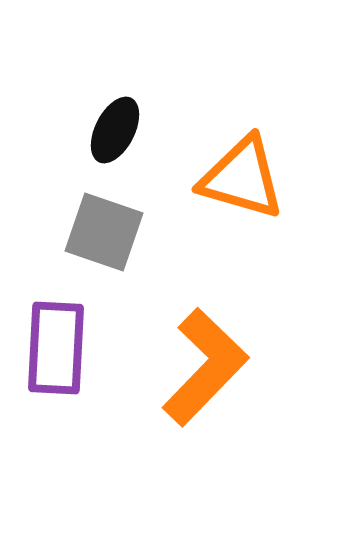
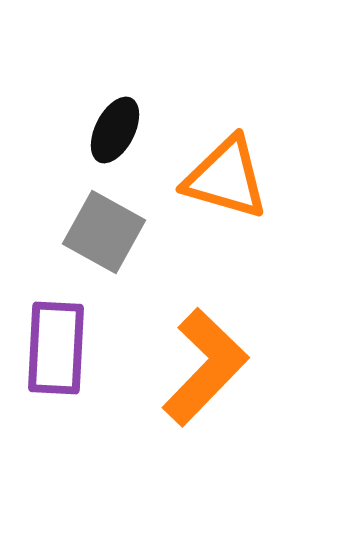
orange triangle: moved 16 px left
gray square: rotated 10 degrees clockwise
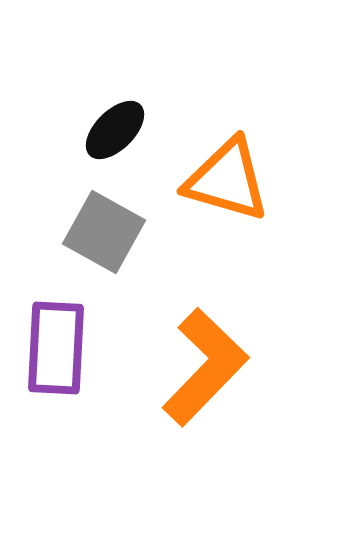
black ellipse: rotated 18 degrees clockwise
orange triangle: moved 1 px right, 2 px down
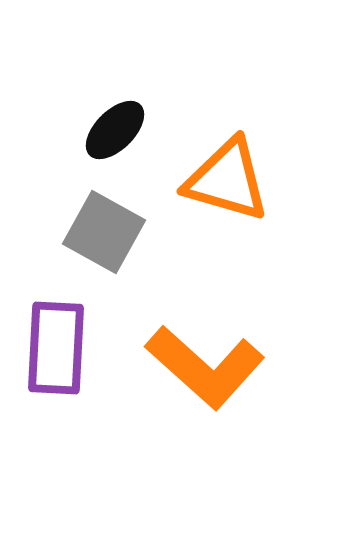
orange L-shape: rotated 88 degrees clockwise
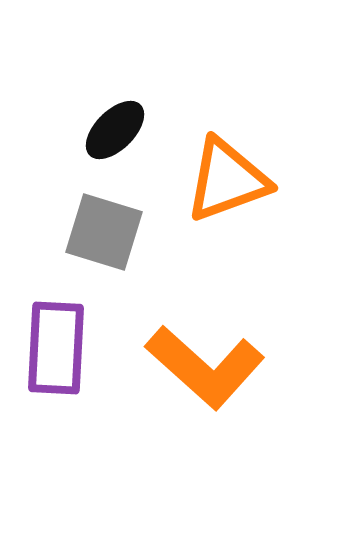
orange triangle: rotated 36 degrees counterclockwise
gray square: rotated 12 degrees counterclockwise
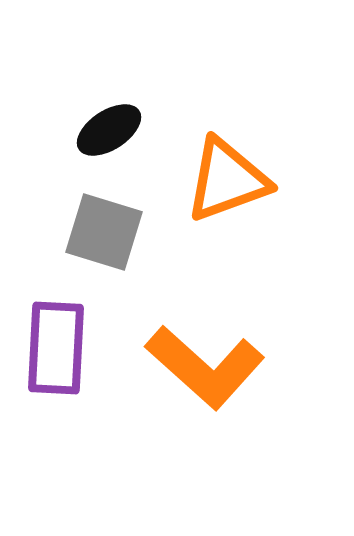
black ellipse: moved 6 px left; rotated 12 degrees clockwise
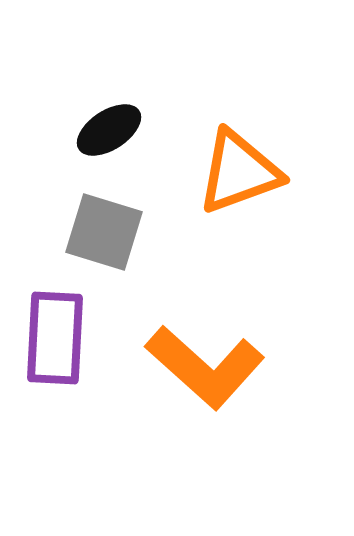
orange triangle: moved 12 px right, 8 px up
purple rectangle: moved 1 px left, 10 px up
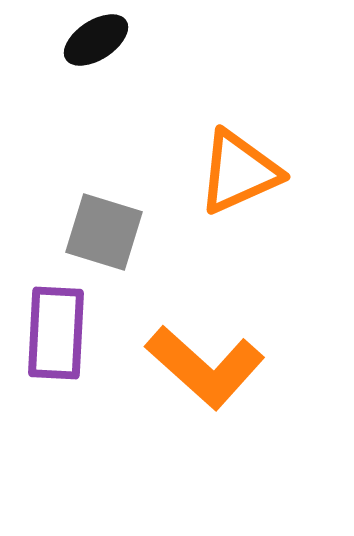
black ellipse: moved 13 px left, 90 px up
orange triangle: rotated 4 degrees counterclockwise
purple rectangle: moved 1 px right, 5 px up
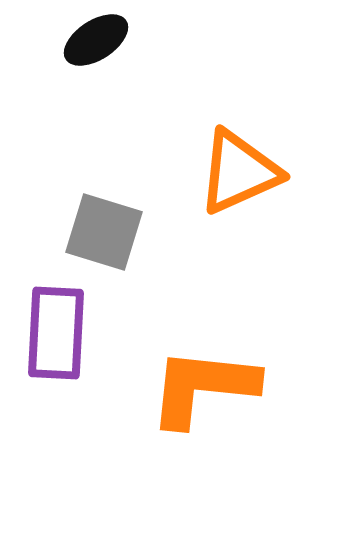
orange L-shape: moved 2 px left, 20 px down; rotated 144 degrees clockwise
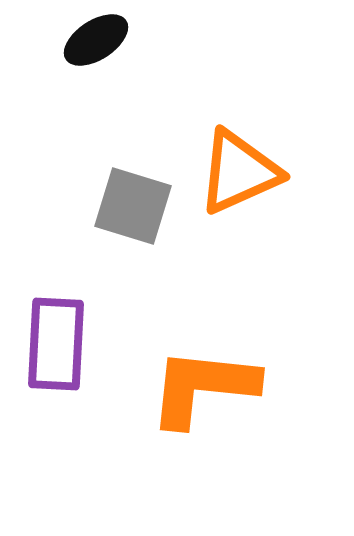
gray square: moved 29 px right, 26 px up
purple rectangle: moved 11 px down
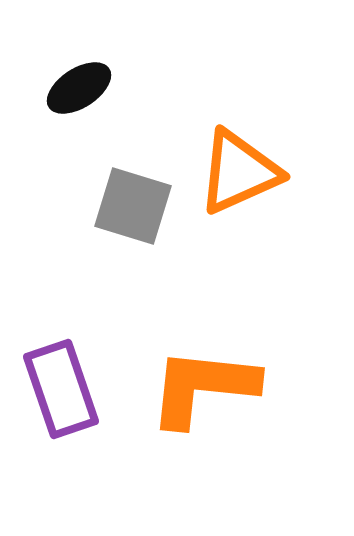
black ellipse: moved 17 px left, 48 px down
purple rectangle: moved 5 px right, 45 px down; rotated 22 degrees counterclockwise
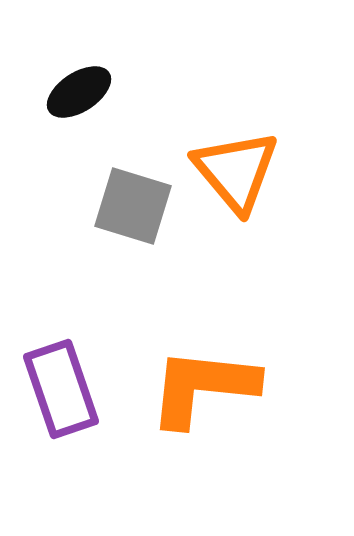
black ellipse: moved 4 px down
orange triangle: moved 3 px left, 1 px up; rotated 46 degrees counterclockwise
